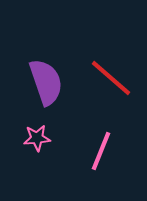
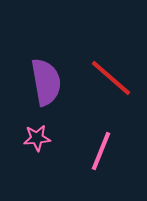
purple semicircle: rotated 9 degrees clockwise
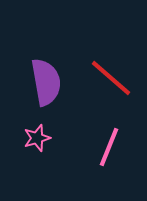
pink star: rotated 12 degrees counterclockwise
pink line: moved 8 px right, 4 px up
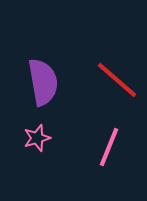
red line: moved 6 px right, 2 px down
purple semicircle: moved 3 px left
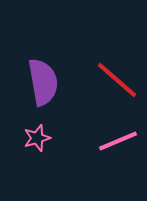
pink line: moved 9 px right, 6 px up; rotated 45 degrees clockwise
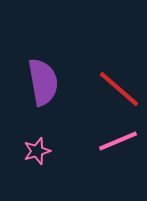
red line: moved 2 px right, 9 px down
pink star: moved 13 px down
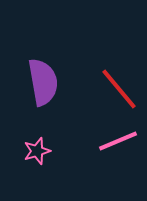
red line: rotated 9 degrees clockwise
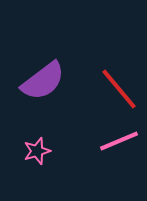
purple semicircle: moved 1 px up; rotated 63 degrees clockwise
pink line: moved 1 px right
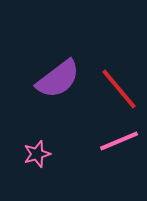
purple semicircle: moved 15 px right, 2 px up
pink star: moved 3 px down
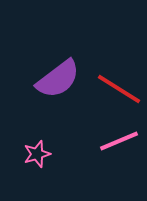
red line: rotated 18 degrees counterclockwise
